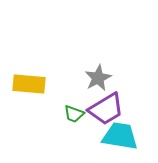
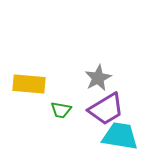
green trapezoid: moved 13 px left, 4 px up; rotated 10 degrees counterclockwise
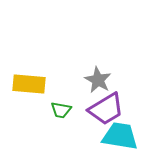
gray star: moved 2 px down; rotated 16 degrees counterclockwise
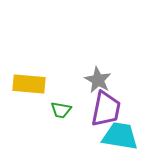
purple trapezoid: rotated 48 degrees counterclockwise
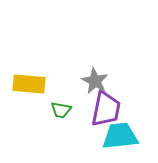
gray star: moved 3 px left, 1 px down
cyan trapezoid: rotated 15 degrees counterclockwise
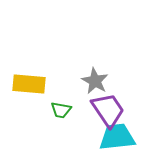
purple trapezoid: moved 2 px right, 1 px down; rotated 45 degrees counterclockwise
cyan trapezoid: moved 3 px left, 1 px down
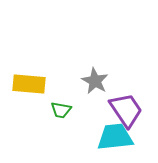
purple trapezoid: moved 18 px right
cyan trapezoid: moved 2 px left
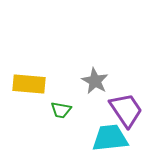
cyan trapezoid: moved 5 px left, 1 px down
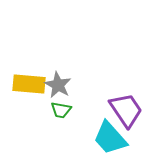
gray star: moved 37 px left, 4 px down
cyan trapezoid: rotated 126 degrees counterclockwise
